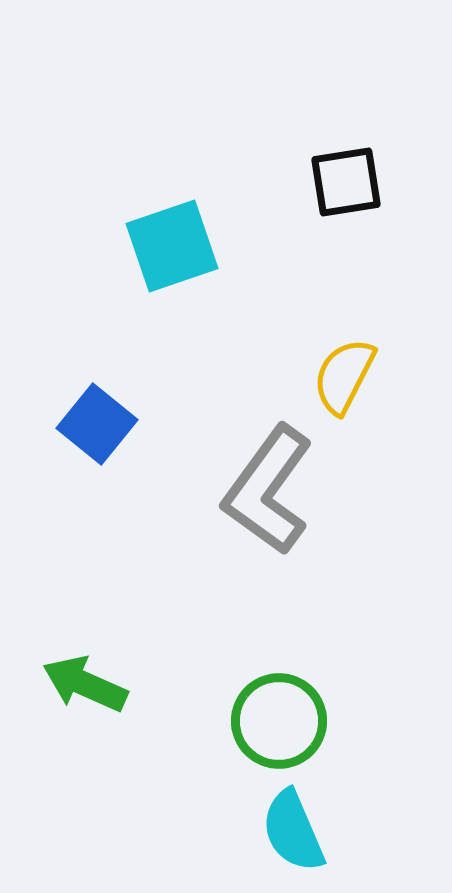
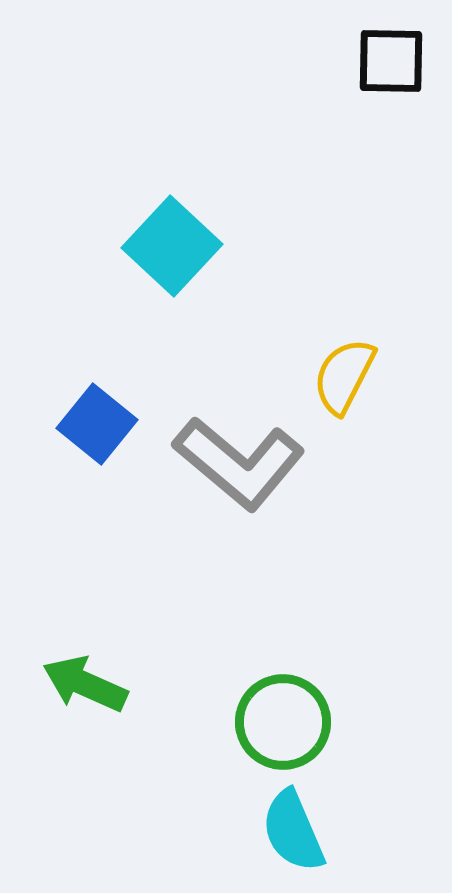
black square: moved 45 px right, 121 px up; rotated 10 degrees clockwise
cyan square: rotated 28 degrees counterclockwise
gray L-shape: moved 29 px left, 27 px up; rotated 86 degrees counterclockwise
green circle: moved 4 px right, 1 px down
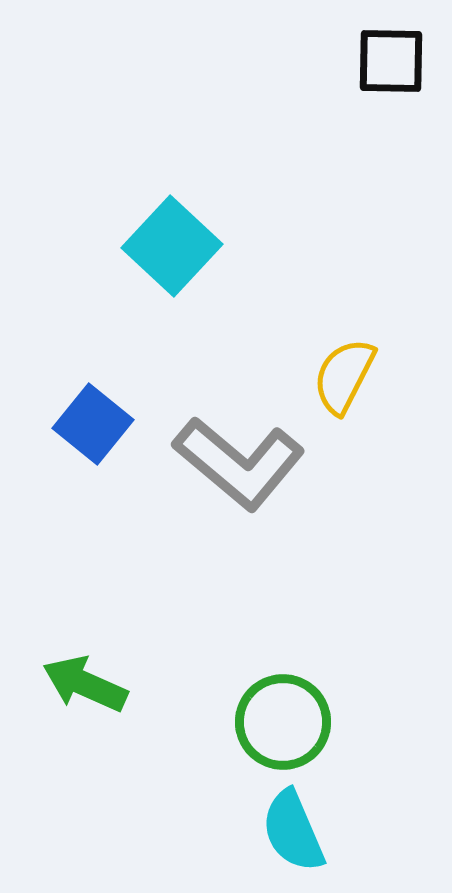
blue square: moved 4 px left
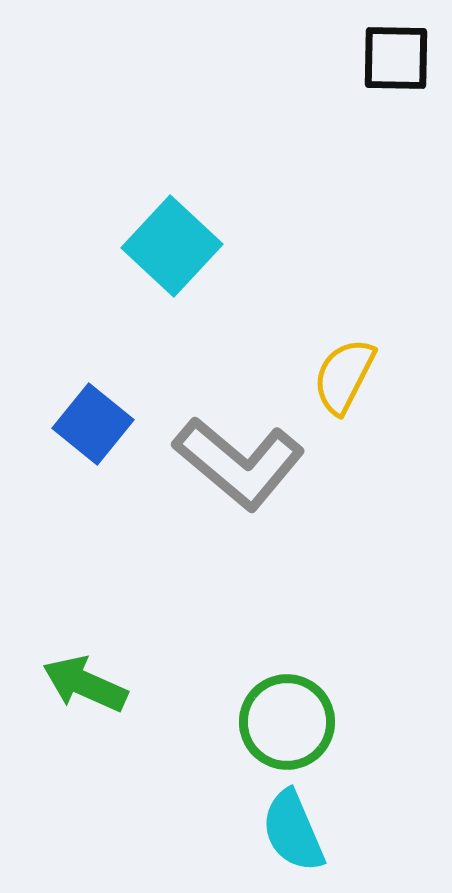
black square: moved 5 px right, 3 px up
green circle: moved 4 px right
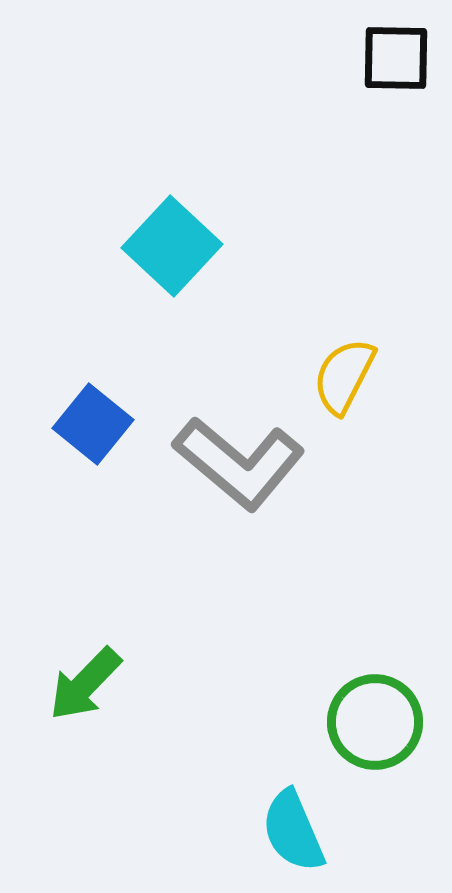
green arrow: rotated 70 degrees counterclockwise
green circle: moved 88 px right
